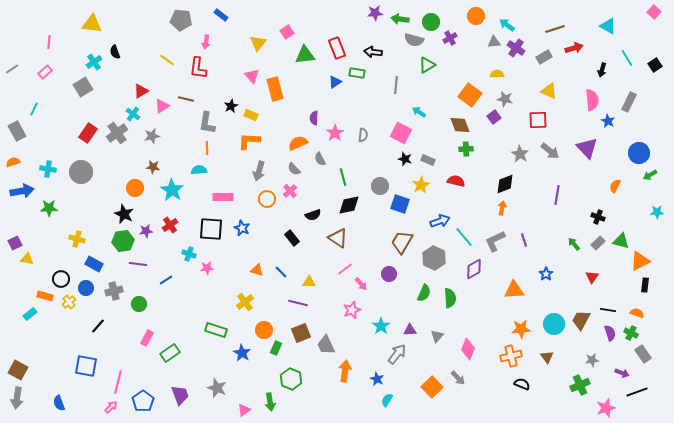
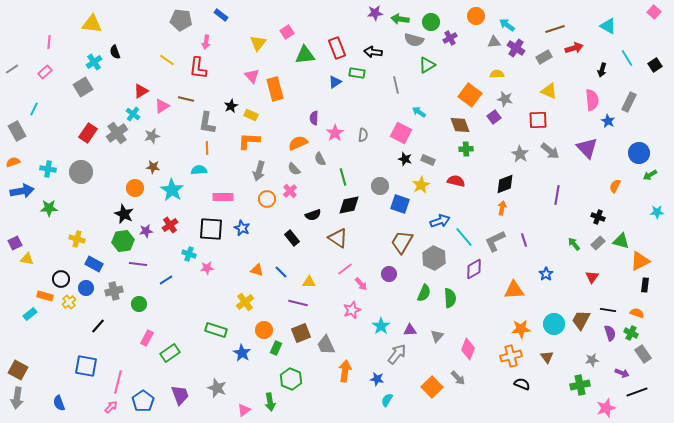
gray line at (396, 85): rotated 18 degrees counterclockwise
blue star at (377, 379): rotated 16 degrees counterclockwise
green cross at (580, 385): rotated 12 degrees clockwise
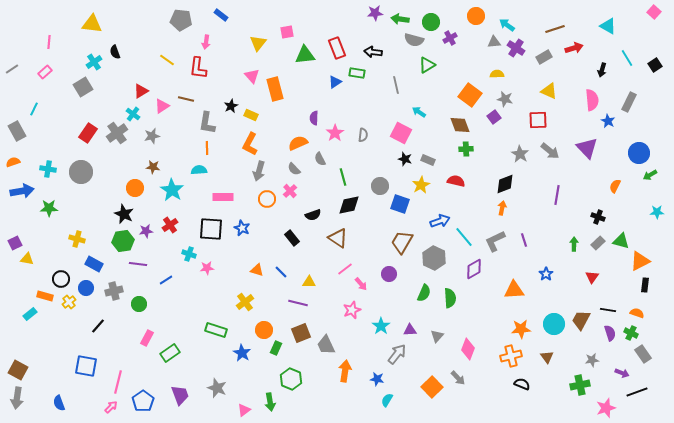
pink square at (287, 32): rotated 24 degrees clockwise
orange L-shape at (249, 141): moved 1 px right, 3 px down; rotated 65 degrees counterclockwise
green arrow at (574, 244): rotated 40 degrees clockwise
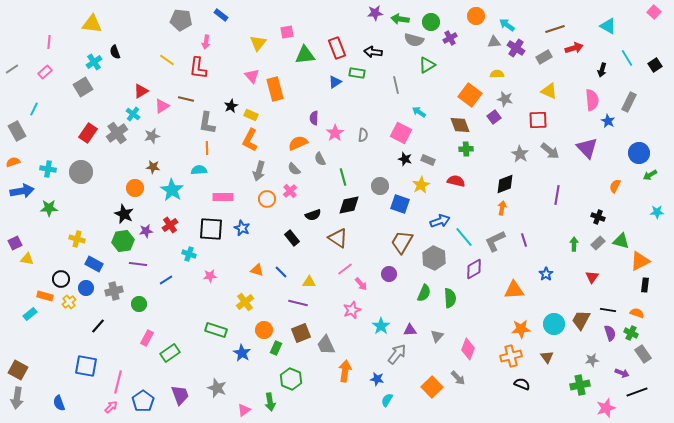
orange L-shape at (250, 144): moved 4 px up
pink star at (207, 268): moved 3 px right, 8 px down
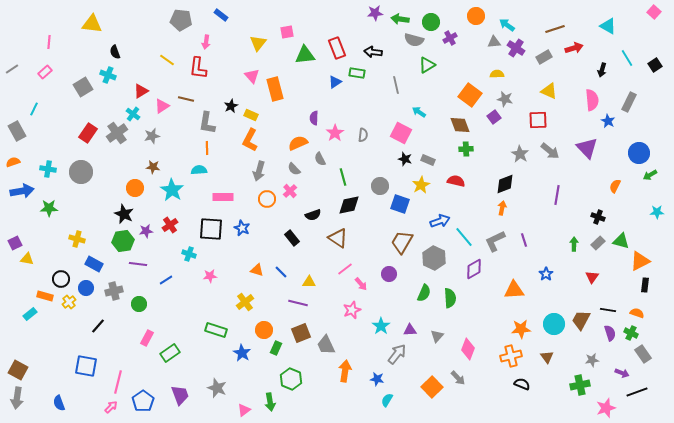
cyan cross at (94, 62): moved 14 px right, 13 px down; rotated 35 degrees counterclockwise
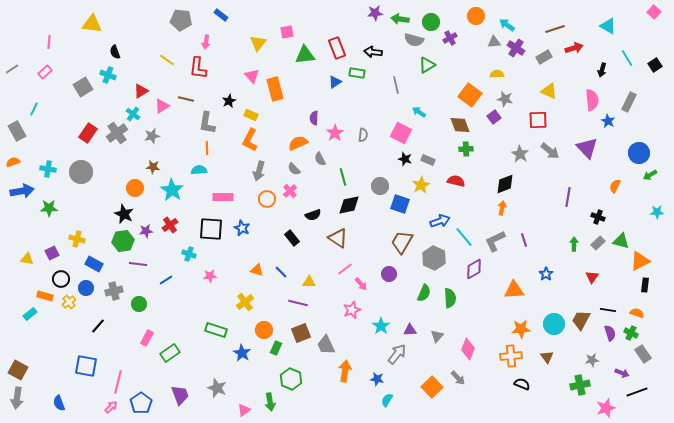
black star at (231, 106): moved 2 px left, 5 px up
purple line at (557, 195): moved 11 px right, 2 px down
purple square at (15, 243): moved 37 px right, 10 px down
orange cross at (511, 356): rotated 10 degrees clockwise
blue pentagon at (143, 401): moved 2 px left, 2 px down
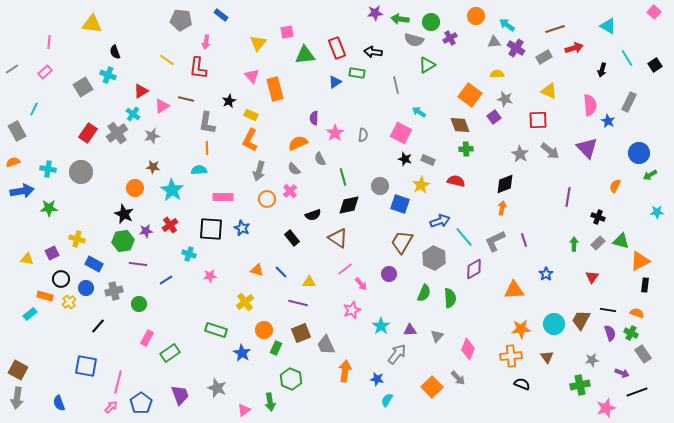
pink semicircle at (592, 100): moved 2 px left, 5 px down
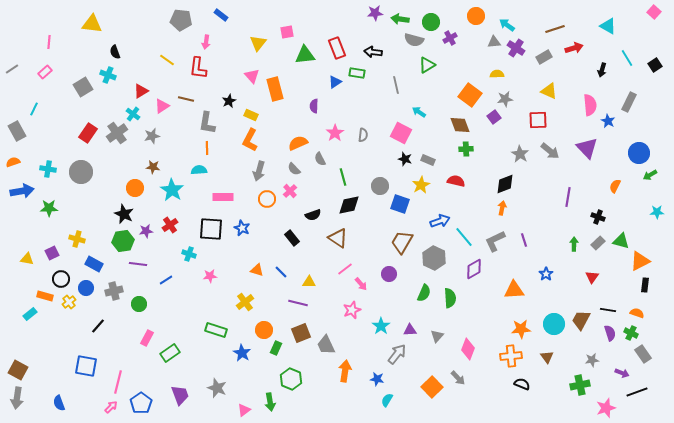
gray star at (505, 99): rotated 21 degrees counterclockwise
purple semicircle at (314, 118): moved 12 px up
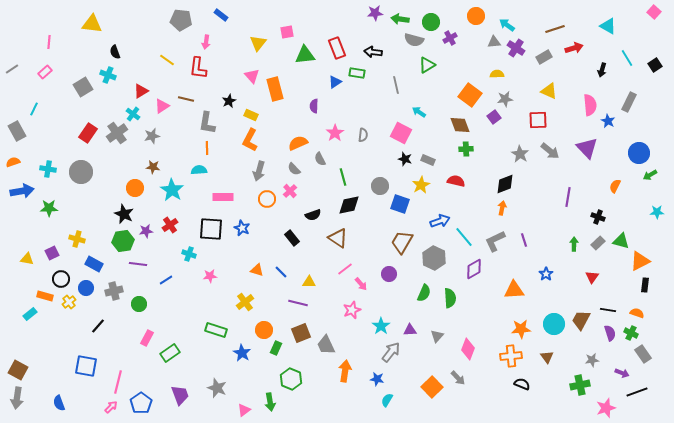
gray arrow at (397, 354): moved 6 px left, 2 px up
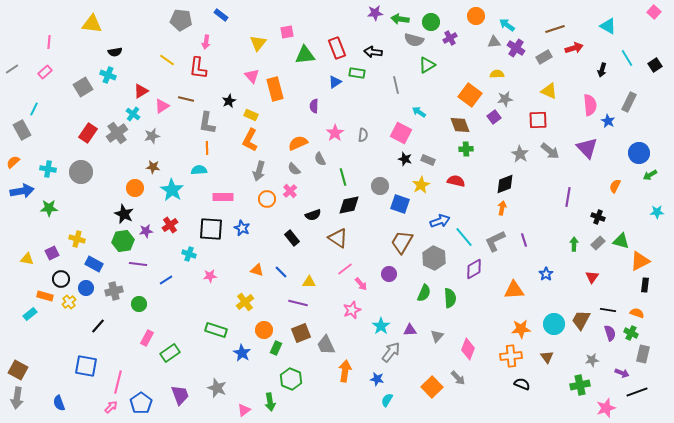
black semicircle at (115, 52): rotated 80 degrees counterclockwise
gray rectangle at (17, 131): moved 5 px right, 1 px up
orange semicircle at (13, 162): rotated 24 degrees counterclockwise
gray rectangle at (643, 354): rotated 48 degrees clockwise
